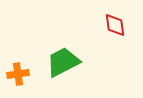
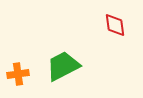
green trapezoid: moved 4 px down
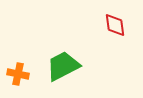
orange cross: rotated 20 degrees clockwise
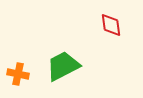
red diamond: moved 4 px left
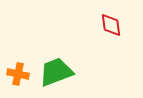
green trapezoid: moved 7 px left, 6 px down; rotated 6 degrees clockwise
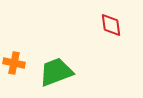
orange cross: moved 4 px left, 11 px up
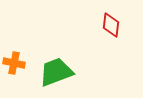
red diamond: rotated 15 degrees clockwise
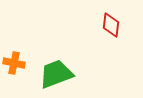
green trapezoid: moved 2 px down
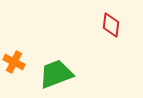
orange cross: moved 1 px up; rotated 15 degrees clockwise
